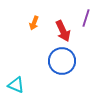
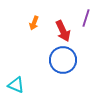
blue circle: moved 1 px right, 1 px up
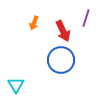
blue circle: moved 2 px left
cyan triangle: rotated 36 degrees clockwise
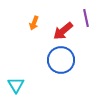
purple line: rotated 30 degrees counterclockwise
red arrow: rotated 75 degrees clockwise
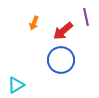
purple line: moved 1 px up
cyan triangle: rotated 30 degrees clockwise
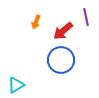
orange arrow: moved 2 px right, 1 px up
